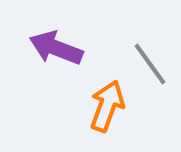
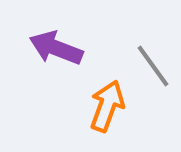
gray line: moved 3 px right, 2 px down
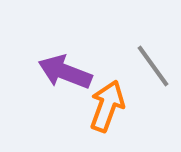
purple arrow: moved 9 px right, 24 px down
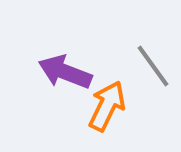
orange arrow: rotated 6 degrees clockwise
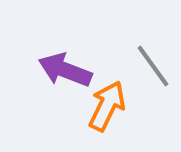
purple arrow: moved 2 px up
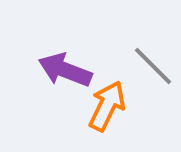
gray line: rotated 9 degrees counterclockwise
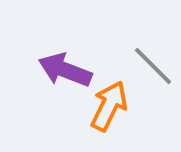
orange arrow: moved 2 px right
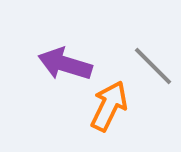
purple arrow: moved 6 px up; rotated 4 degrees counterclockwise
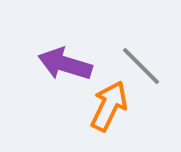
gray line: moved 12 px left
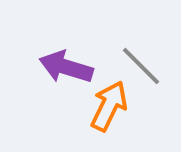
purple arrow: moved 1 px right, 3 px down
